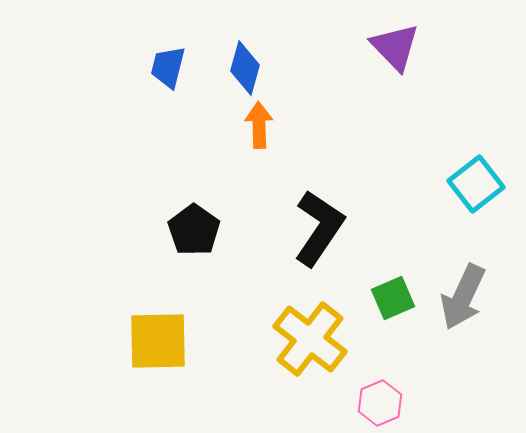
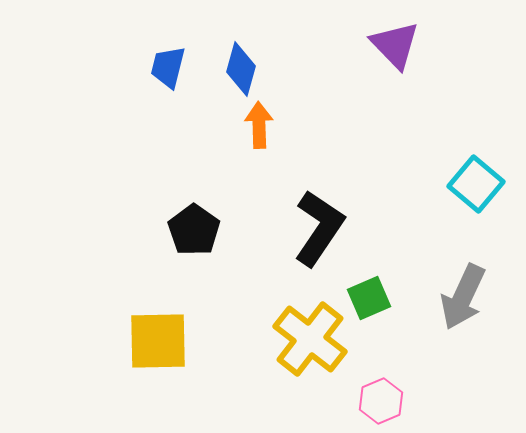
purple triangle: moved 2 px up
blue diamond: moved 4 px left, 1 px down
cyan square: rotated 12 degrees counterclockwise
green square: moved 24 px left
pink hexagon: moved 1 px right, 2 px up
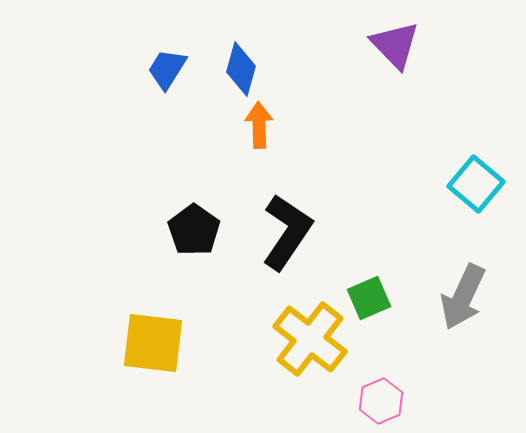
blue trapezoid: moved 1 px left, 2 px down; rotated 18 degrees clockwise
black L-shape: moved 32 px left, 4 px down
yellow square: moved 5 px left, 2 px down; rotated 8 degrees clockwise
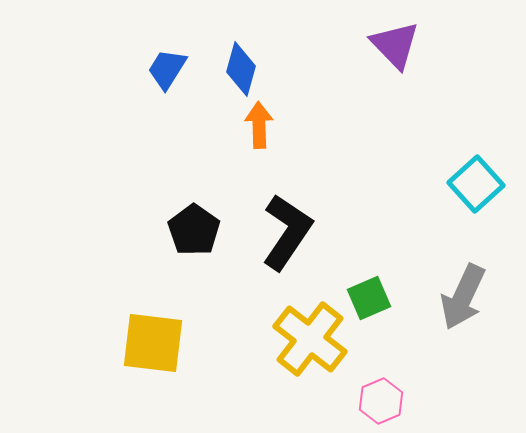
cyan square: rotated 8 degrees clockwise
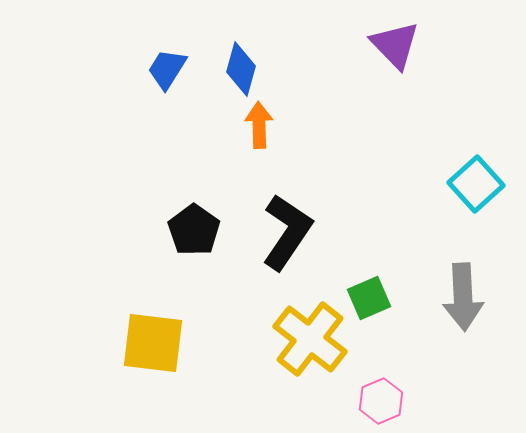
gray arrow: rotated 28 degrees counterclockwise
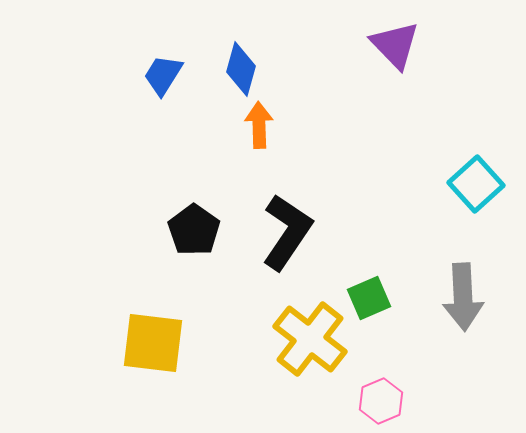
blue trapezoid: moved 4 px left, 6 px down
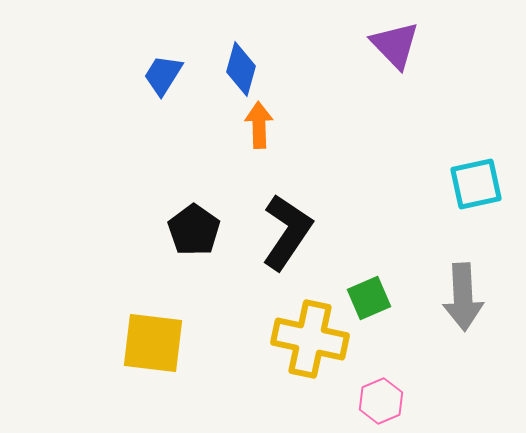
cyan square: rotated 30 degrees clockwise
yellow cross: rotated 26 degrees counterclockwise
